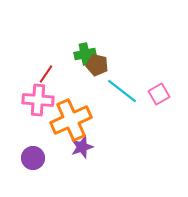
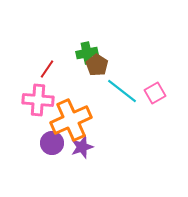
green cross: moved 2 px right, 1 px up
brown pentagon: rotated 20 degrees clockwise
red line: moved 1 px right, 5 px up
pink square: moved 4 px left, 1 px up
purple circle: moved 19 px right, 15 px up
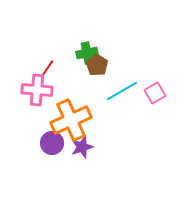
cyan line: rotated 68 degrees counterclockwise
pink cross: moved 1 px left, 10 px up
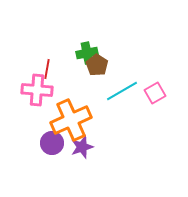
red line: rotated 24 degrees counterclockwise
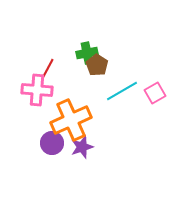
red line: moved 1 px right, 1 px up; rotated 18 degrees clockwise
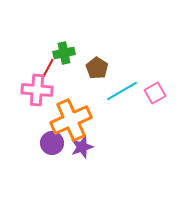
green cross: moved 23 px left
brown pentagon: moved 3 px down
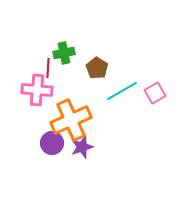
red line: rotated 24 degrees counterclockwise
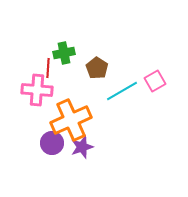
pink square: moved 12 px up
